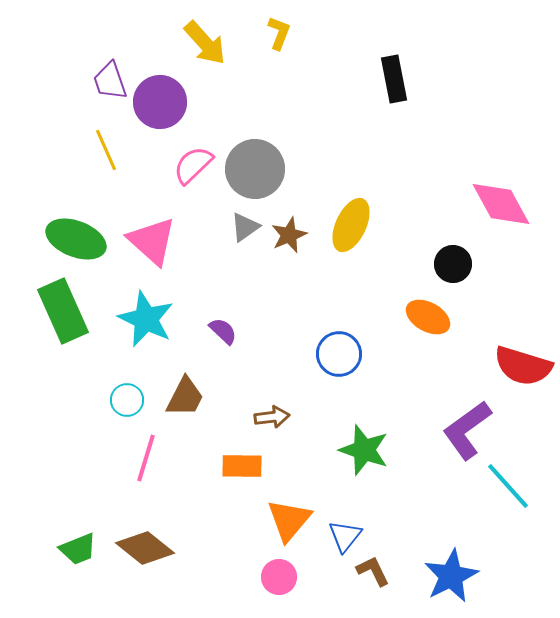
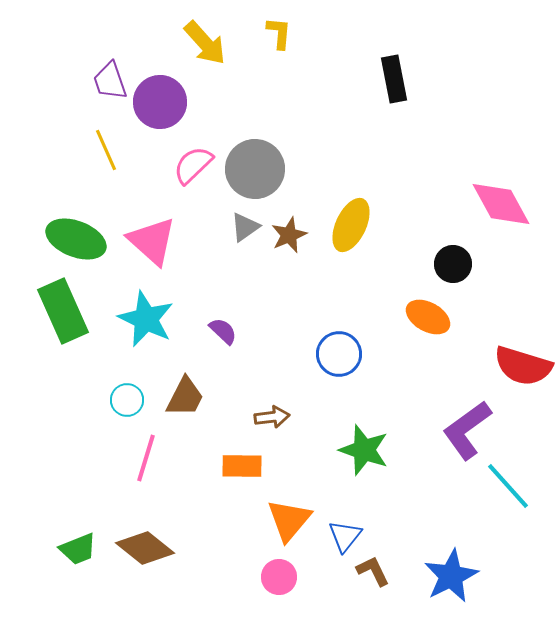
yellow L-shape: rotated 16 degrees counterclockwise
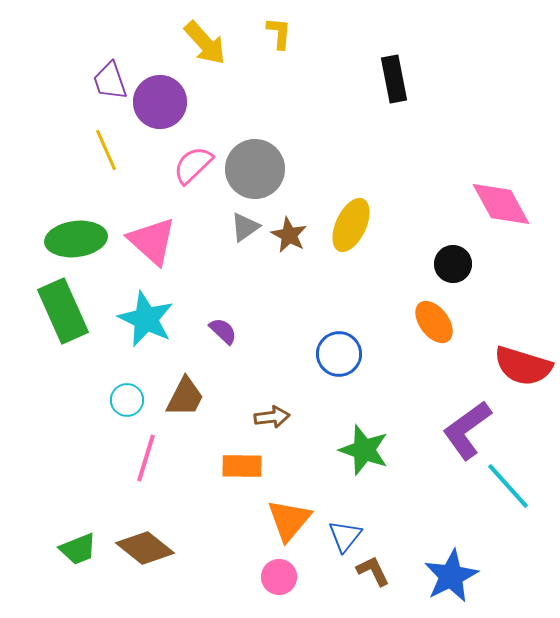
brown star: rotated 21 degrees counterclockwise
green ellipse: rotated 28 degrees counterclockwise
orange ellipse: moved 6 px right, 5 px down; rotated 24 degrees clockwise
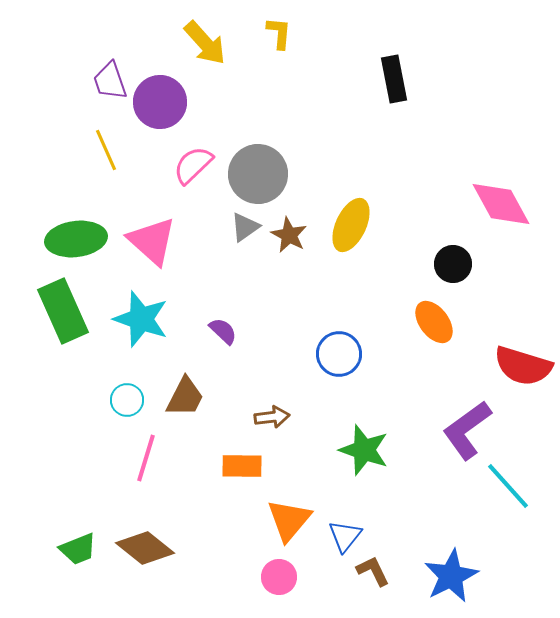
gray circle: moved 3 px right, 5 px down
cyan star: moved 5 px left; rotated 6 degrees counterclockwise
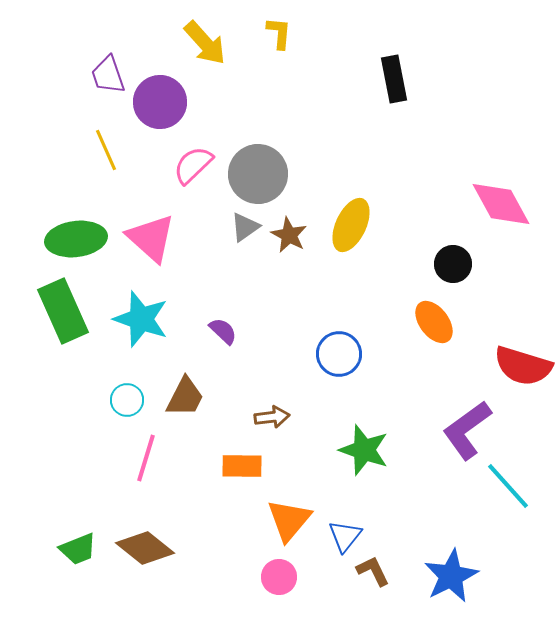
purple trapezoid: moved 2 px left, 6 px up
pink triangle: moved 1 px left, 3 px up
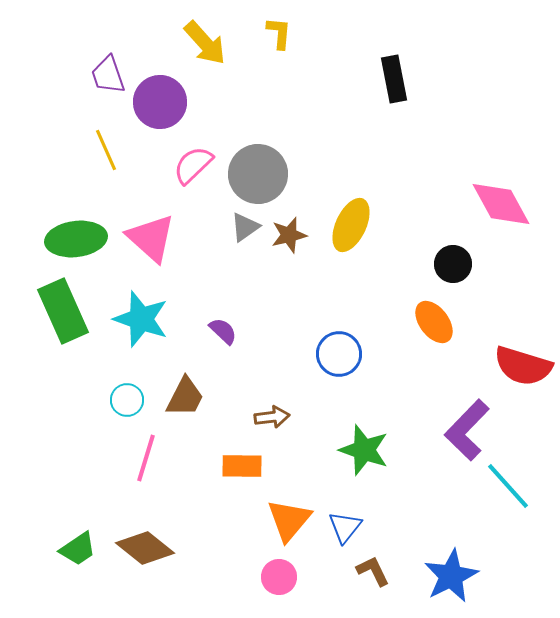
brown star: rotated 30 degrees clockwise
purple L-shape: rotated 10 degrees counterclockwise
blue triangle: moved 9 px up
green trapezoid: rotated 12 degrees counterclockwise
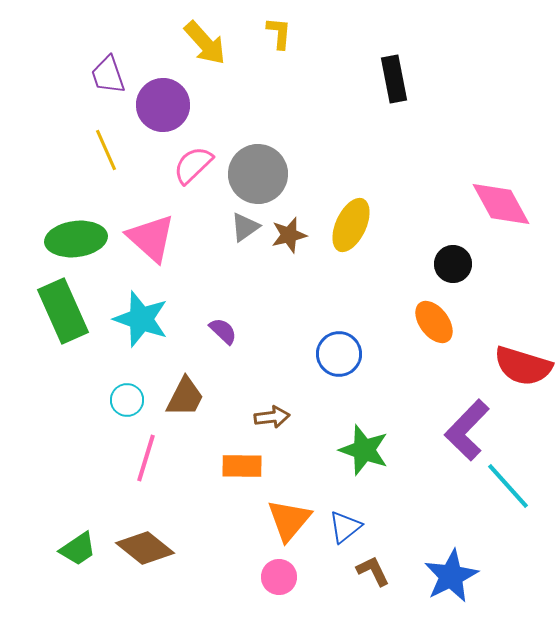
purple circle: moved 3 px right, 3 px down
blue triangle: rotated 12 degrees clockwise
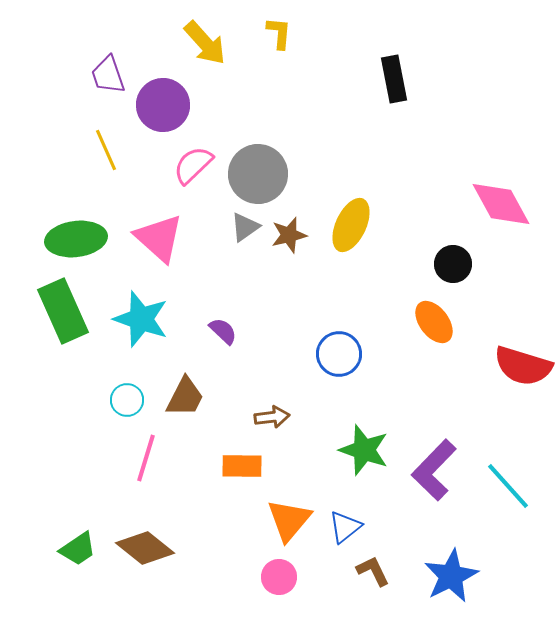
pink triangle: moved 8 px right
purple L-shape: moved 33 px left, 40 px down
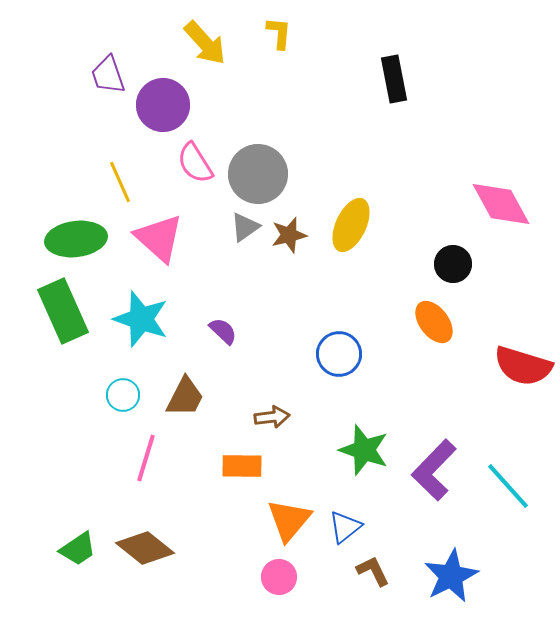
yellow line: moved 14 px right, 32 px down
pink semicircle: moved 2 px right, 2 px up; rotated 78 degrees counterclockwise
cyan circle: moved 4 px left, 5 px up
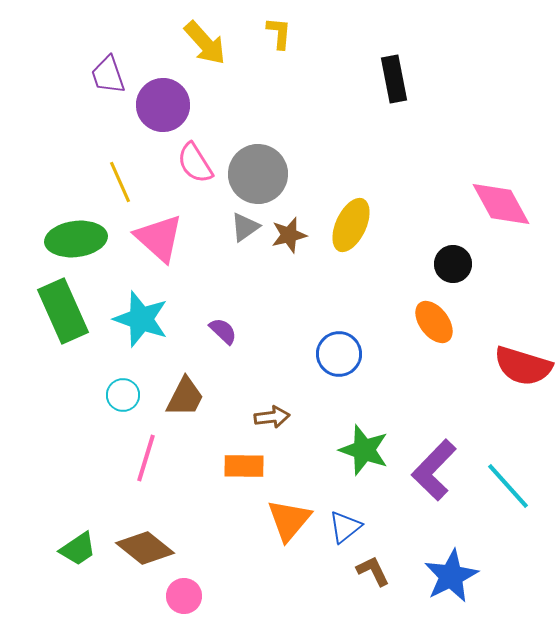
orange rectangle: moved 2 px right
pink circle: moved 95 px left, 19 px down
